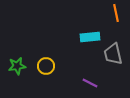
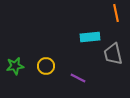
green star: moved 2 px left
purple line: moved 12 px left, 5 px up
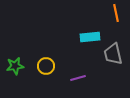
purple line: rotated 42 degrees counterclockwise
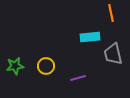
orange line: moved 5 px left
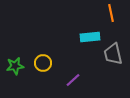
yellow circle: moved 3 px left, 3 px up
purple line: moved 5 px left, 2 px down; rotated 28 degrees counterclockwise
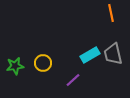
cyan rectangle: moved 18 px down; rotated 24 degrees counterclockwise
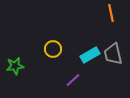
yellow circle: moved 10 px right, 14 px up
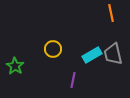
cyan rectangle: moved 2 px right
green star: rotated 30 degrees counterclockwise
purple line: rotated 35 degrees counterclockwise
